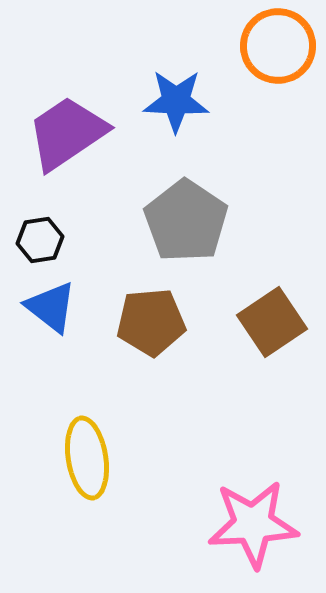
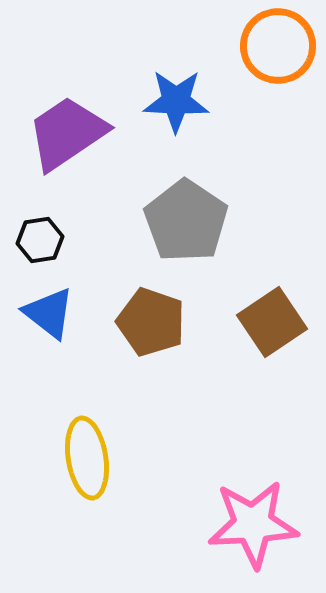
blue triangle: moved 2 px left, 6 px down
brown pentagon: rotated 24 degrees clockwise
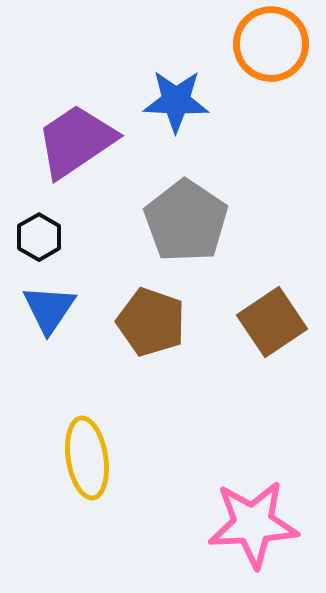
orange circle: moved 7 px left, 2 px up
purple trapezoid: moved 9 px right, 8 px down
black hexagon: moved 1 px left, 3 px up; rotated 21 degrees counterclockwise
blue triangle: moved 4 px up; rotated 26 degrees clockwise
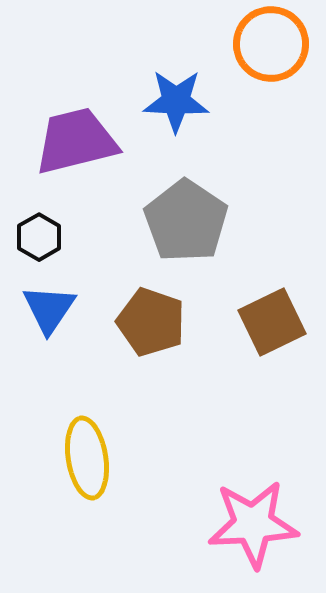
purple trapezoid: rotated 20 degrees clockwise
brown square: rotated 8 degrees clockwise
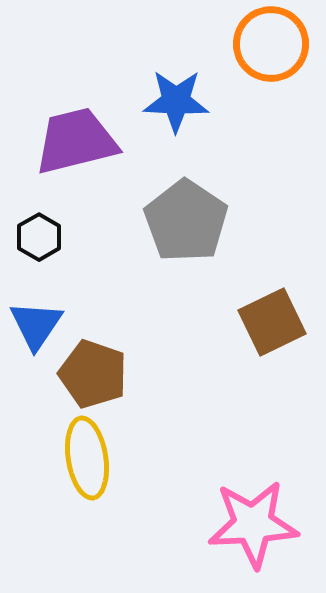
blue triangle: moved 13 px left, 16 px down
brown pentagon: moved 58 px left, 52 px down
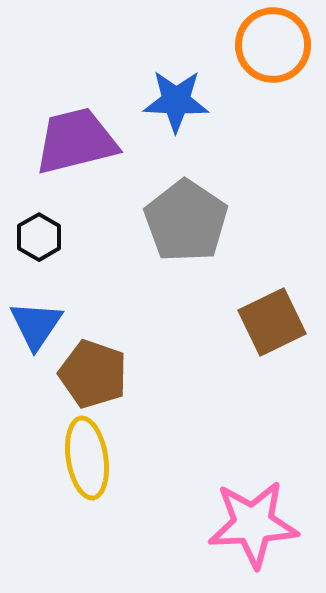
orange circle: moved 2 px right, 1 px down
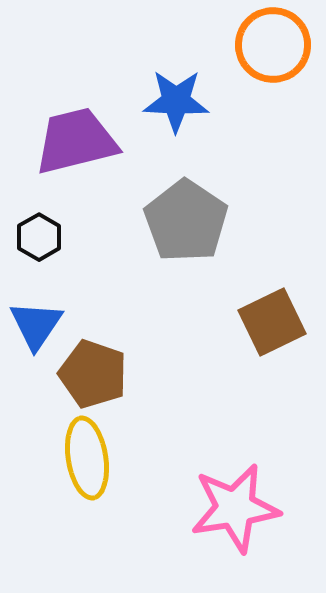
pink star: moved 18 px left, 16 px up; rotated 6 degrees counterclockwise
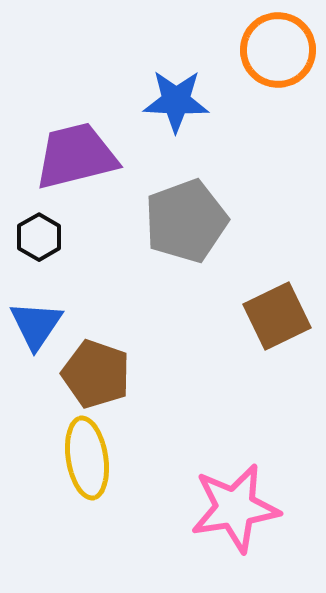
orange circle: moved 5 px right, 5 px down
purple trapezoid: moved 15 px down
gray pentagon: rotated 18 degrees clockwise
brown square: moved 5 px right, 6 px up
brown pentagon: moved 3 px right
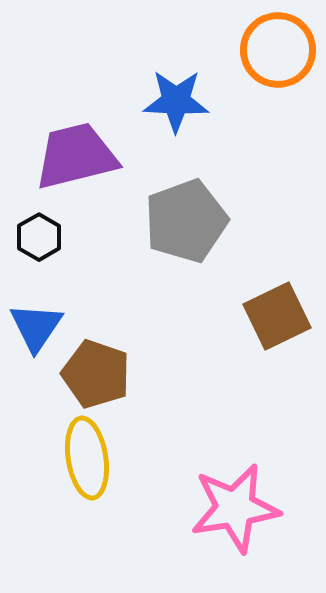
blue triangle: moved 2 px down
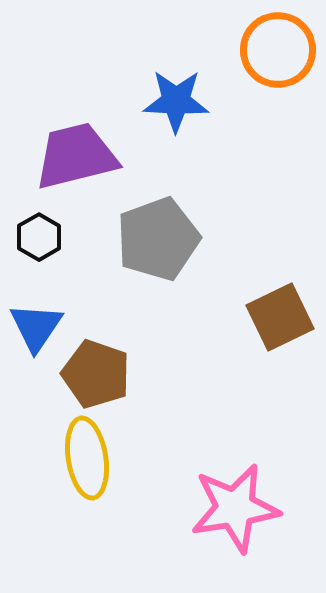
gray pentagon: moved 28 px left, 18 px down
brown square: moved 3 px right, 1 px down
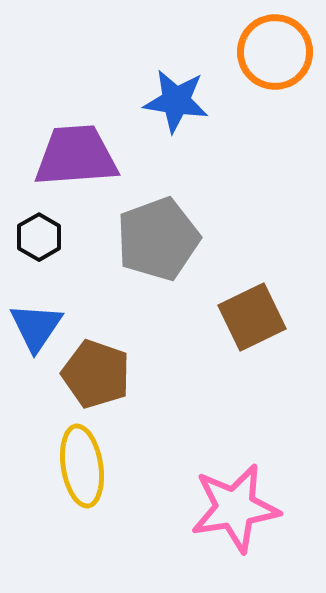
orange circle: moved 3 px left, 2 px down
blue star: rotated 6 degrees clockwise
purple trapezoid: rotated 10 degrees clockwise
brown square: moved 28 px left
yellow ellipse: moved 5 px left, 8 px down
